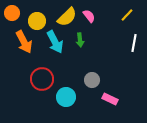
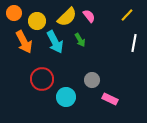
orange circle: moved 2 px right
green arrow: rotated 24 degrees counterclockwise
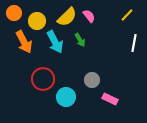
red circle: moved 1 px right
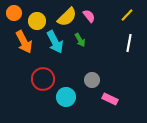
white line: moved 5 px left
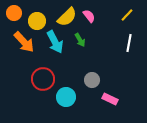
orange arrow: rotated 15 degrees counterclockwise
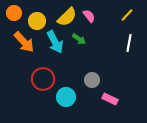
green arrow: moved 1 px left, 1 px up; rotated 24 degrees counterclockwise
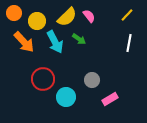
pink rectangle: rotated 56 degrees counterclockwise
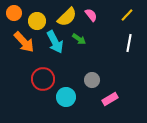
pink semicircle: moved 2 px right, 1 px up
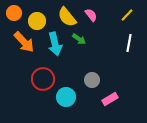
yellow semicircle: rotated 95 degrees clockwise
cyan arrow: moved 2 px down; rotated 15 degrees clockwise
